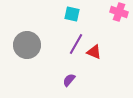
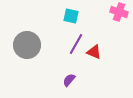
cyan square: moved 1 px left, 2 px down
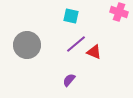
purple line: rotated 20 degrees clockwise
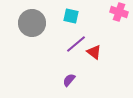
gray circle: moved 5 px right, 22 px up
red triangle: rotated 14 degrees clockwise
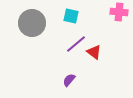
pink cross: rotated 12 degrees counterclockwise
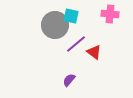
pink cross: moved 9 px left, 2 px down
gray circle: moved 23 px right, 2 px down
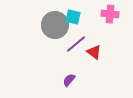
cyan square: moved 2 px right, 1 px down
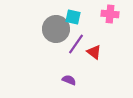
gray circle: moved 1 px right, 4 px down
purple line: rotated 15 degrees counterclockwise
purple semicircle: rotated 72 degrees clockwise
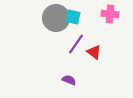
gray circle: moved 11 px up
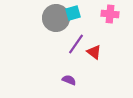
cyan square: moved 4 px up; rotated 28 degrees counterclockwise
